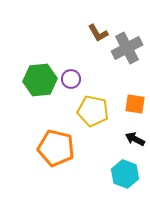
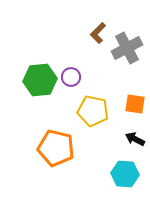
brown L-shape: rotated 75 degrees clockwise
purple circle: moved 2 px up
cyan hexagon: rotated 16 degrees counterclockwise
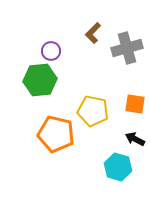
brown L-shape: moved 5 px left
gray cross: rotated 12 degrees clockwise
purple circle: moved 20 px left, 26 px up
orange pentagon: moved 14 px up
cyan hexagon: moved 7 px left, 7 px up; rotated 12 degrees clockwise
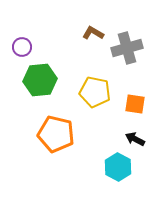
brown L-shape: rotated 75 degrees clockwise
purple circle: moved 29 px left, 4 px up
yellow pentagon: moved 2 px right, 19 px up
cyan hexagon: rotated 12 degrees clockwise
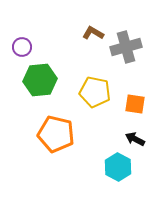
gray cross: moved 1 px left, 1 px up
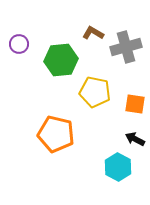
purple circle: moved 3 px left, 3 px up
green hexagon: moved 21 px right, 20 px up
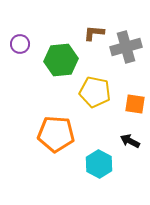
brown L-shape: moved 1 px right; rotated 25 degrees counterclockwise
purple circle: moved 1 px right
orange pentagon: rotated 9 degrees counterclockwise
black arrow: moved 5 px left, 2 px down
cyan hexagon: moved 19 px left, 3 px up
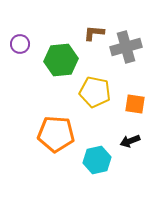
black arrow: rotated 48 degrees counterclockwise
cyan hexagon: moved 2 px left, 4 px up; rotated 20 degrees clockwise
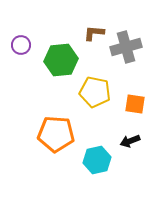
purple circle: moved 1 px right, 1 px down
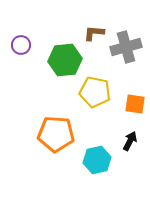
green hexagon: moved 4 px right
black arrow: rotated 138 degrees clockwise
